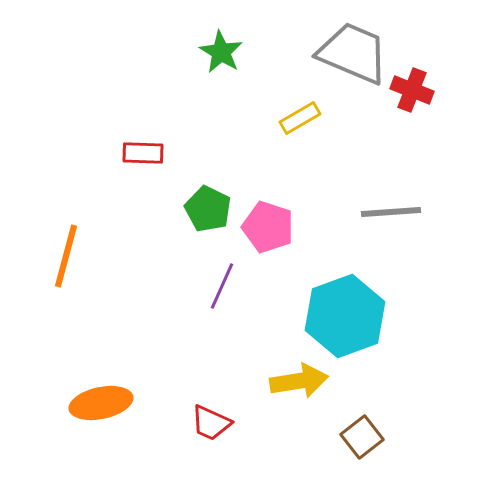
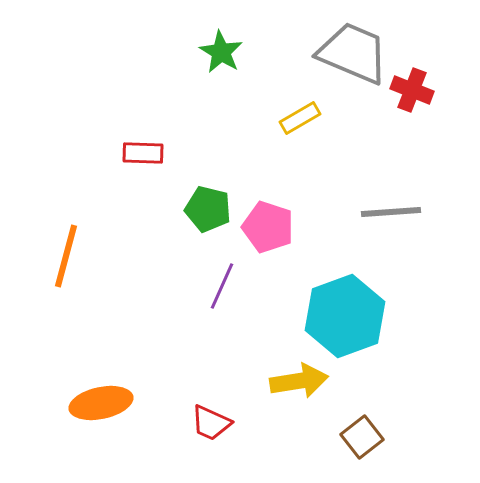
green pentagon: rotated 12 degrees counterclockwise
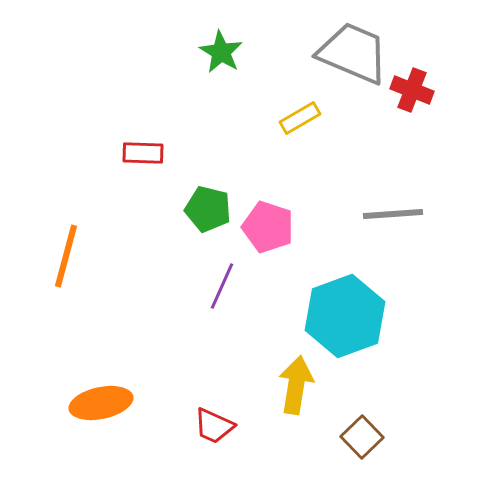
gray line: moved 2 px right, 2 px down
yellow arrow: moved 3 px left, 4 px down; rotated 72 degrees counterclockwise
red trapezoid: moved 3 px right, 3 px down
brown square: rotated 6 degrees counterclockwise
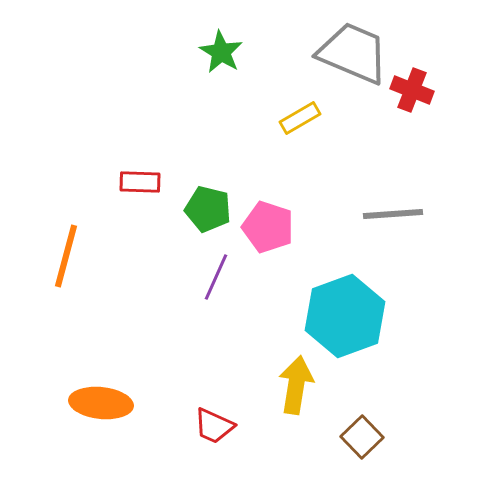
red rectangle: moved 3 px left, 29 px down
purple line: moved 6 px left, 9 px up
orange ellipse: rotated 18 degrees clockwise
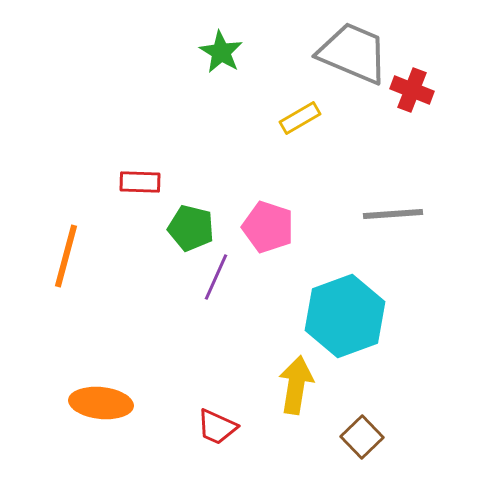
green pentagon: moved 17 px left, 19 px down
red trapezoid: moved 3 px right, 1 px down
